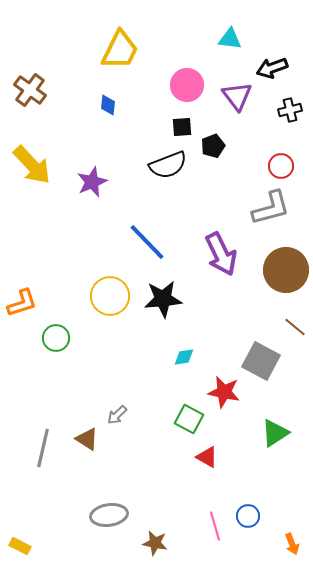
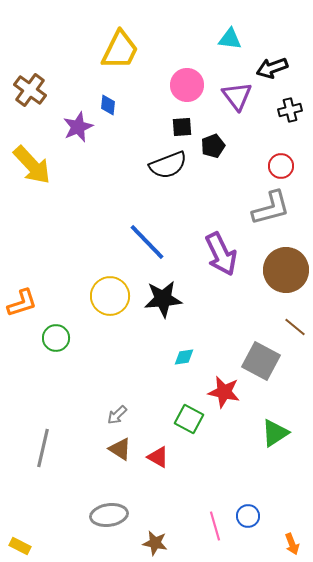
purple star: moved 14 px left, 55 px up
brown triangle: moved 33 px right, 10 px down
red triangle: moved 49 px left
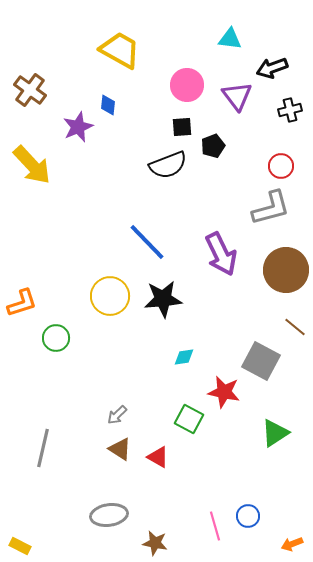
yellow trapezoid: rotated 87 degrees counterclockwise
orange arrow: rotated 90 degrees clockwise
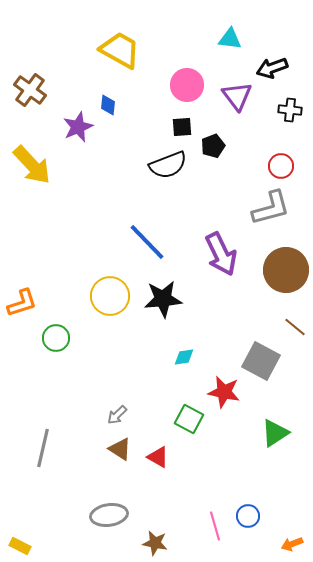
black cross: rotated 20 degrees clockwise
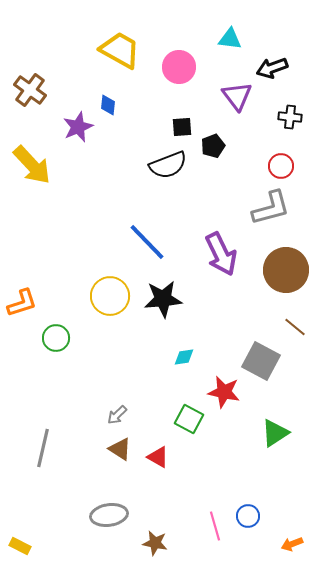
pink circle: moved 8 px left, 18 px up
black cross: moved 7 px down
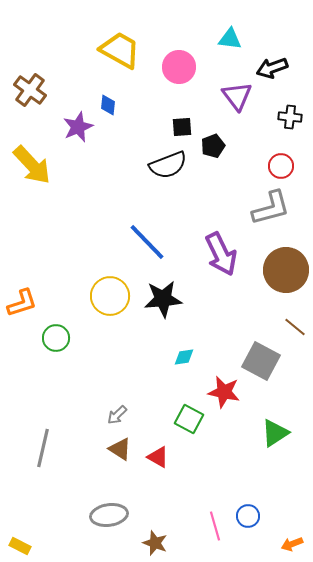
brown star: rotated 10 degrees clockwise
